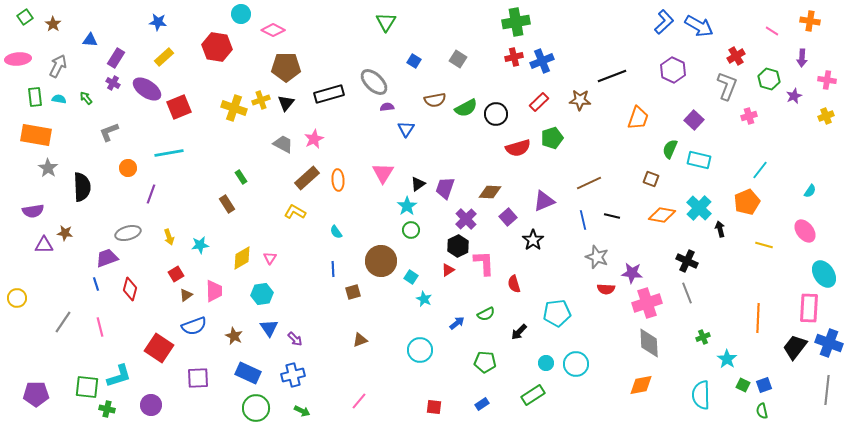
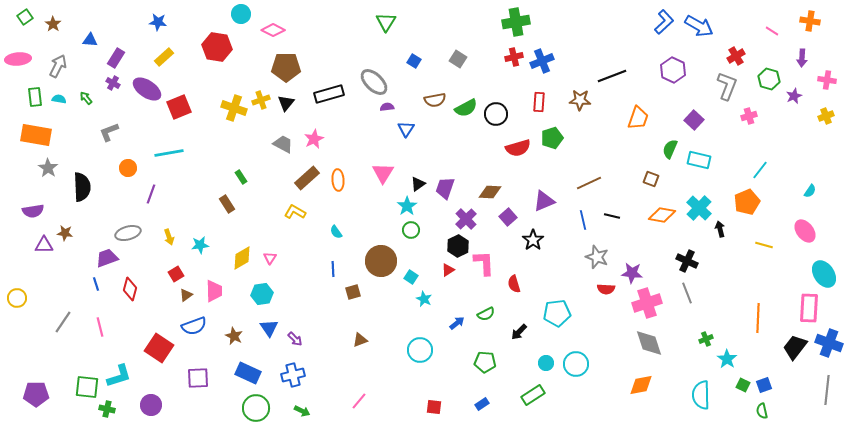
red rectangle at (539, 102): rotated 42 degrees counterclockwise
green cross at (703, 337): moved 3 px right, 2 px down
gray diamond at (649, 343): rotated 16 degrees counterclockwise
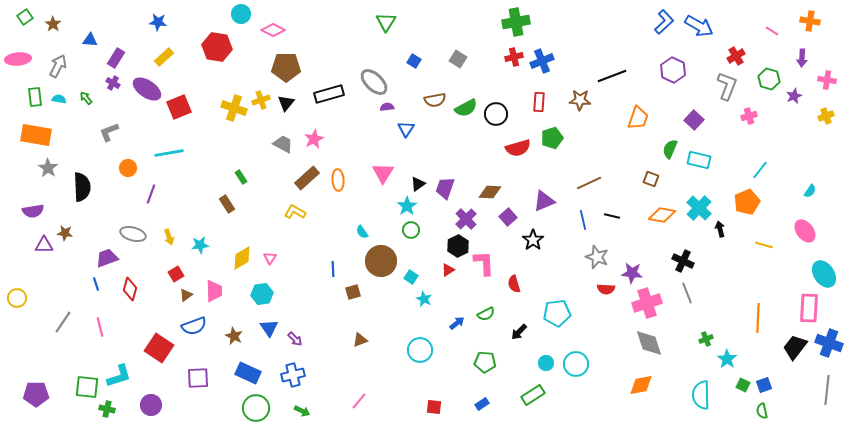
cyan semicircle at (336, 232): moved 26 px right
gray ellipse at (128, 233): moved 5 px right, 1 px down; rotated 30 degrees clockwise
black cross at (687, 261): moved 4 px left
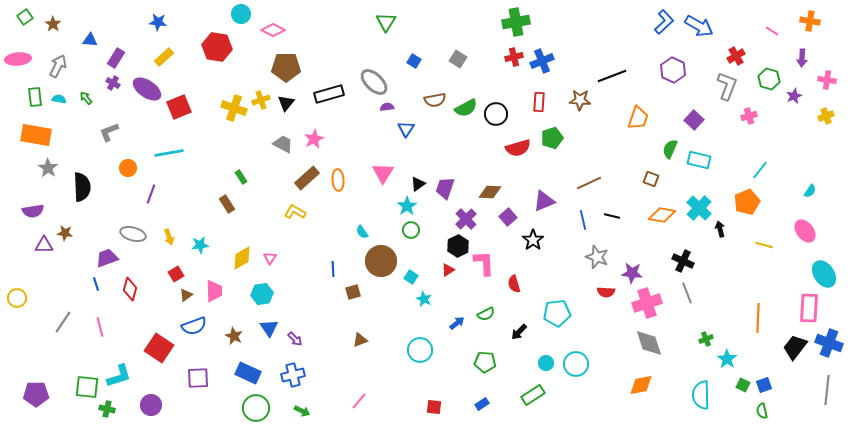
red semicircle at (606, 289): moved 3 px down
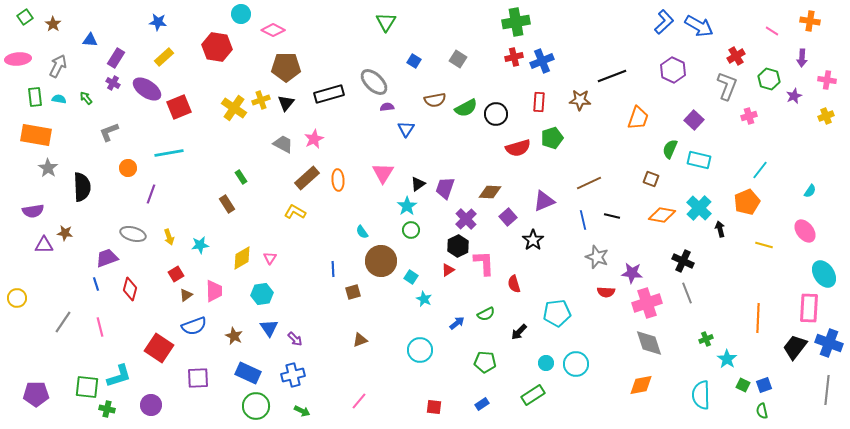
yellow cross at (234, 108): rotated 15 degrees clockwise
green circle at (256, 408): moved 2 px up
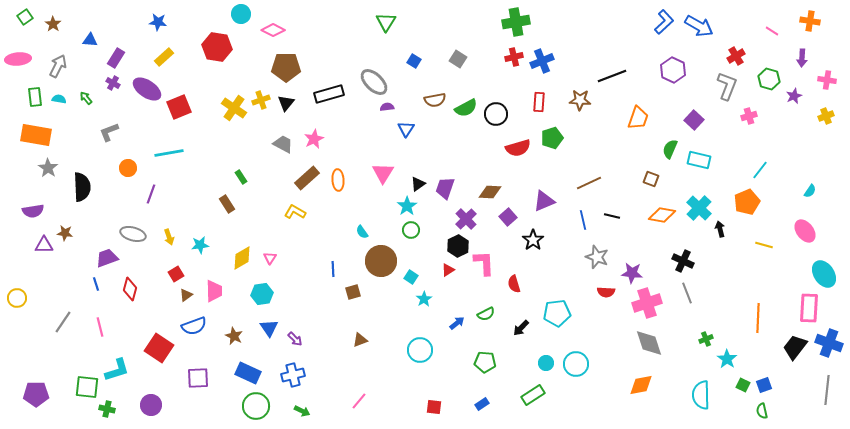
cyan star at (424, 299): rotated 14 degrees clockwise
black arrow at (519, 332): moved 2 px right, 4 px up
cyan L-shape at (119, 376): moved 2 px left, 6 px up
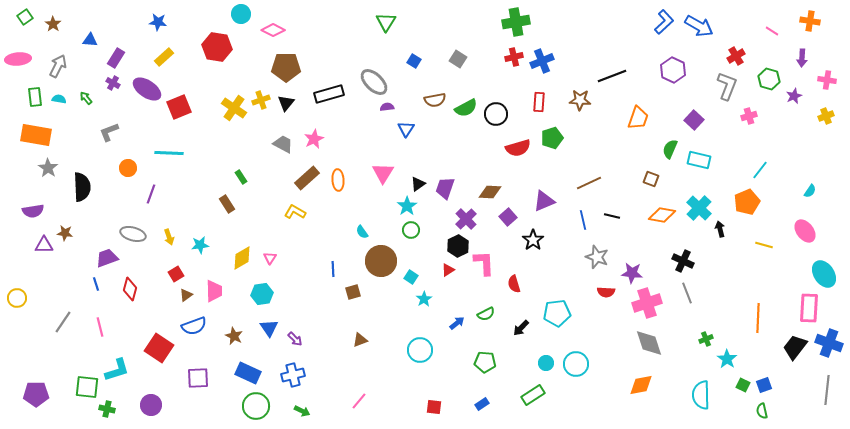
cyan line at (169, 153): rotated 12 degrees clockwise
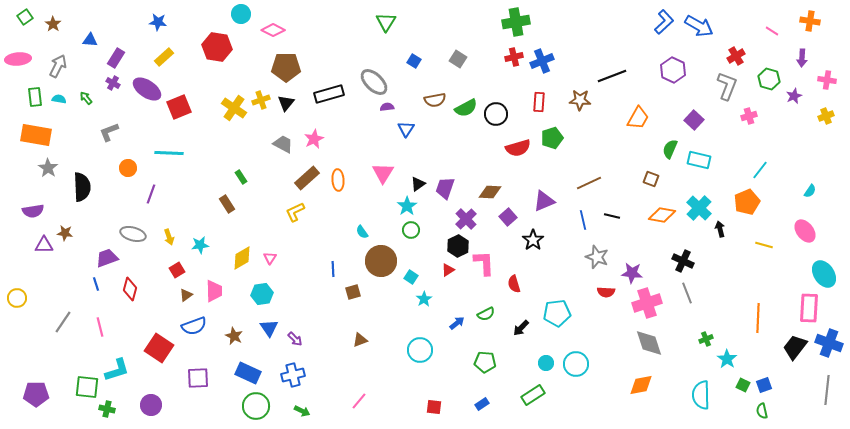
orange trapezoid at (638, 118): rotated 10 degrees clockwise
yellow L-shape at (295, 212): rotated 55 degrees counterclockwise
red square at (176, 274): moved 1 px right, 4 px up
